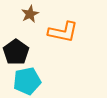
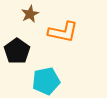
black pentagon: moved 1 px right, 1 px up
cyan pentagon: moved 19 px right
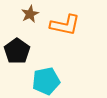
orange L-shape: moved 2 px right, 7 px up
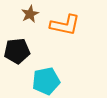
black pentagon: rotated 30 degrees clockwise
